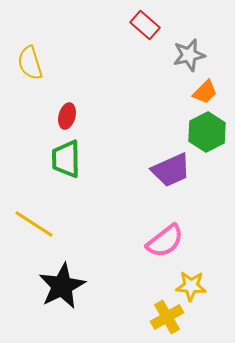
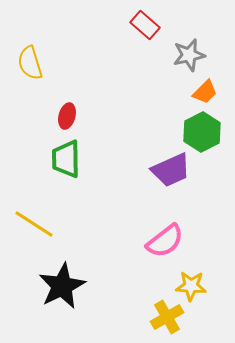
green hexagon: moved 5 px left
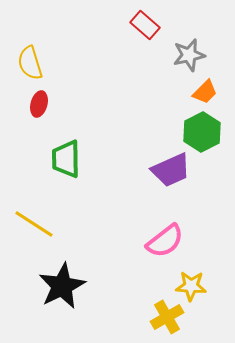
red ellipse: moved 28 px left, 12 px up
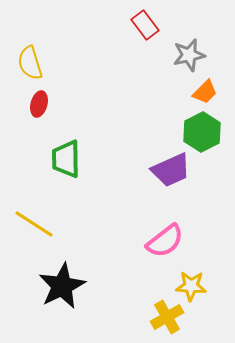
red rectangle: rotated 12 degrees clockwise
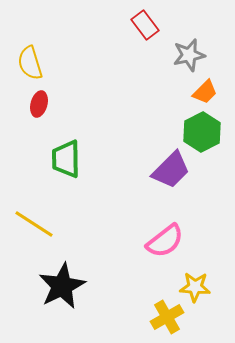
purple trapezoid: rotated 21 degrees counterclockwise
yellow star: moved 4 px right, 1 px down
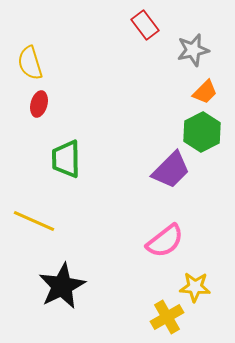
gray star: moved 4 px right, 5 px up
yellow line: moved 3 px up; rotated 9 degrees counterclockwise
